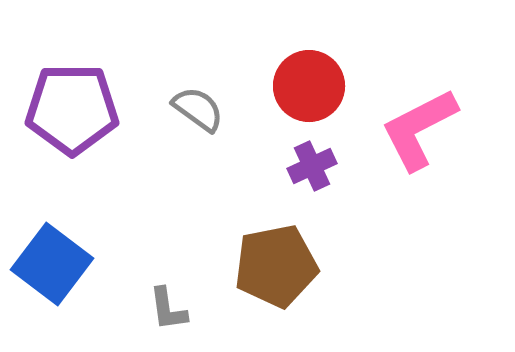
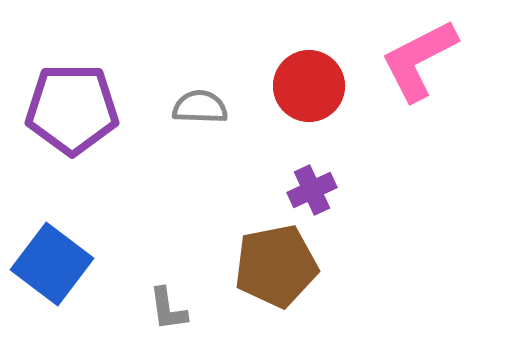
gray semicircle: moved 2 px right, 2 px up; rotated 34 degrees counterclockwise
pink L-shape: moved 69 px up
purple cross: moved 24 px down
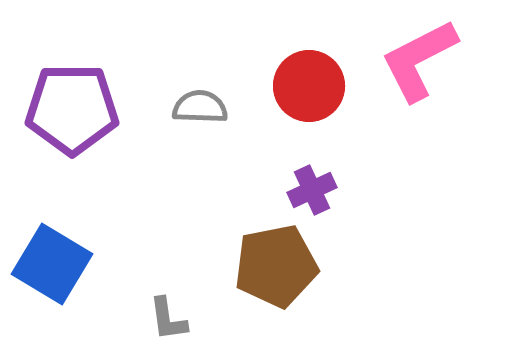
blue square: rotated 6 degrees counterclockwise
gray L-shape: moved 10 px down
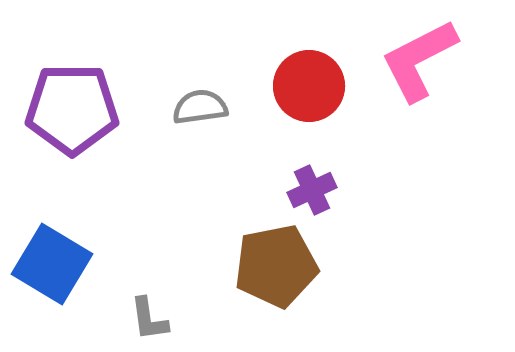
gray semicircle: rotated 10 degrees counterclockwise
gray L-shape: moved 19 px left
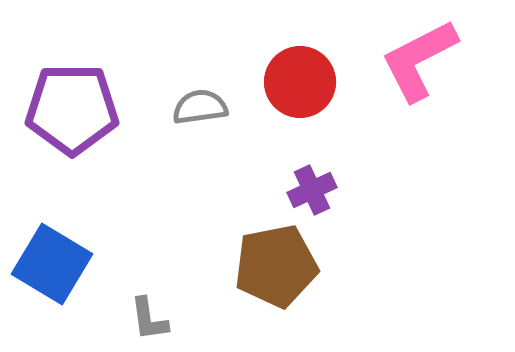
red circle: moved 9 px left, 4 px up
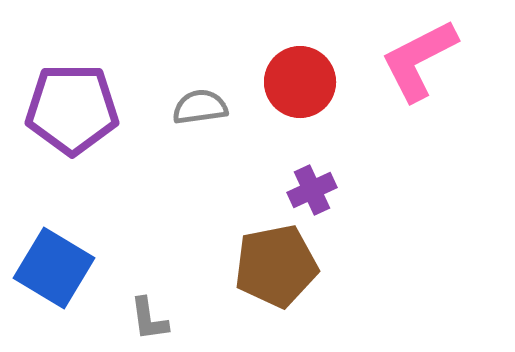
blue square: moved 2 px right, 4 px down
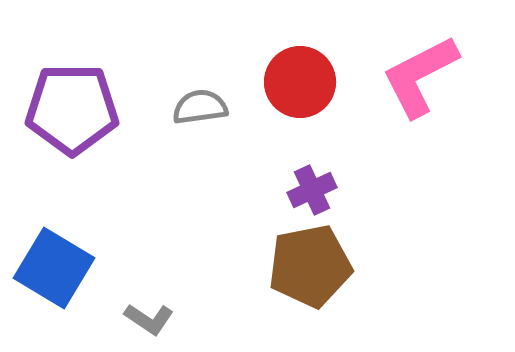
pink L-shape: moved 1 px right, 16 px down
brown pentagon: moved 34 px right
gray L-shape: rotated 48 degrees counterclockwise
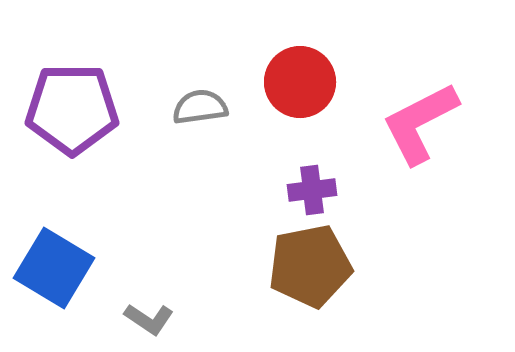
pink L-shape: moved 47 px down
purple cross: rotated 18 degrees clockwise
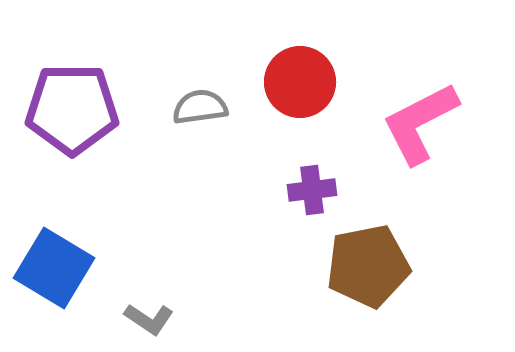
brown pentagon: moved 58 px right
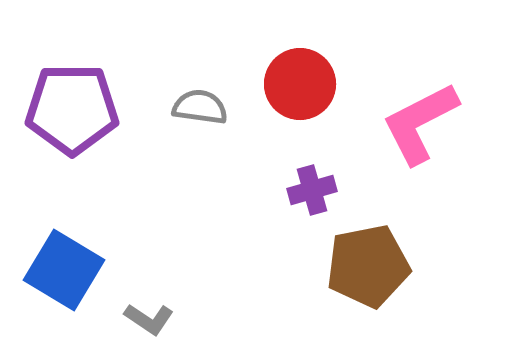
red circle: moved 2 px down
gray semicircle: rotated 16 degrees clockwise
purple cross: rotated 9 degrees counterclockwise
blue square: moved 10 px right, 2 px down
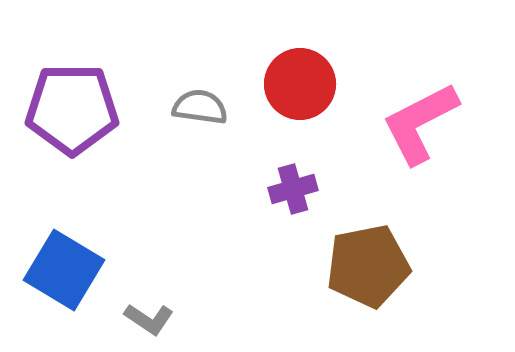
purple cross: moved 19 px left, 1 px up
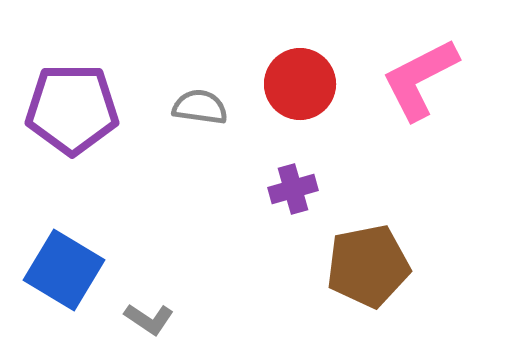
pink L-shape: moved 44 px up
